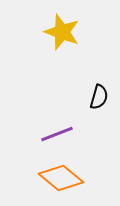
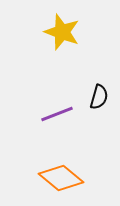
purple line: moved 20 px up
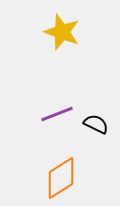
black semicircle: moved 3 px left, 27 px down; rotated 80 degrees counterclockwise
orange diamond: rotated 72 degrees counterclockwise
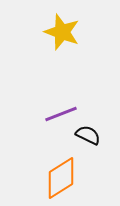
purple line: moved 4 px right
black semicircle: moved 8 px left, 11 px down
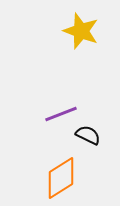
yellow star: moved 19 px right, 1 px up
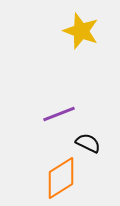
purple line: moved 2 px left
black semicircle: moved 8 px down
